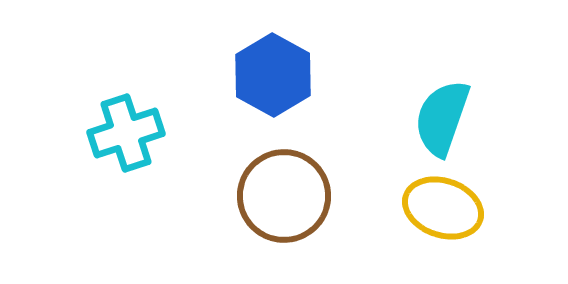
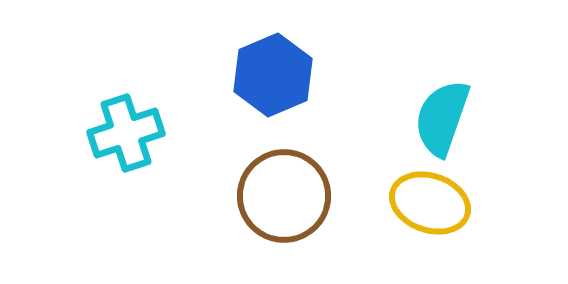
blue hexagon: rotated 8 degrees clockwise
yellow ellipse: moved 13 px left, 5 px up
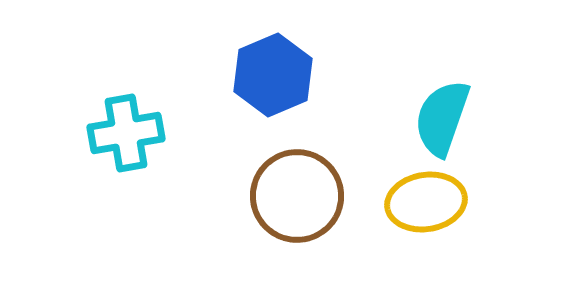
cyan cross: rotated 8 degrees clockwise
brown circle: moved 13 px right
yellow ellipse: moved 4 px left, 1 px up; rotated 28 degrees counterclockwise
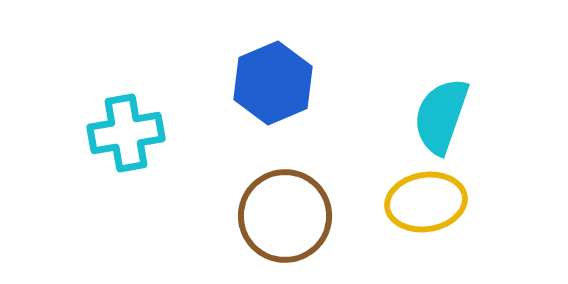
blue hexagon: moved 8 px down
cyan semicircle: moved 1 px left, 2 px up
brown circle: moved 12 px left, 20 px down
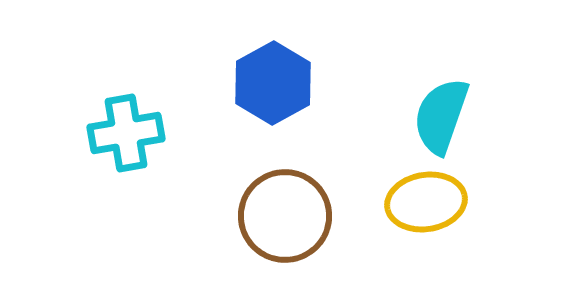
blue hexagon: rotated 6 degrees counterclockwise
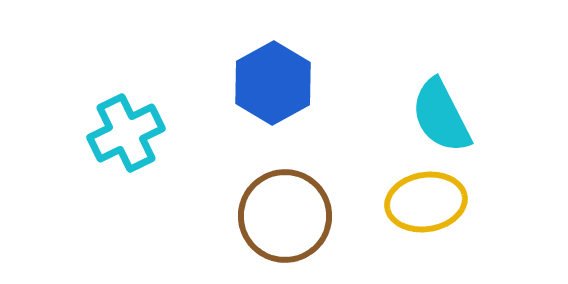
cyan semicircle: rotated 46 degrees counterclockwise
cyan cross: rotated 16 degrees counterclockwise
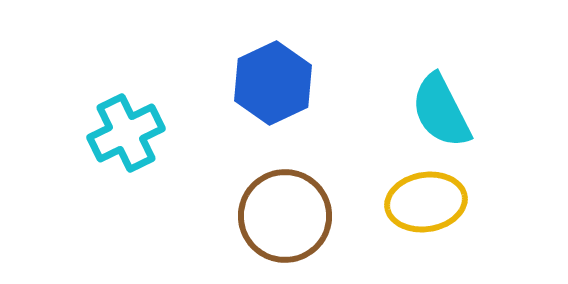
blue hexagon: rotated 4 degrees clockwise
cyan semicircle: moved 5 px up
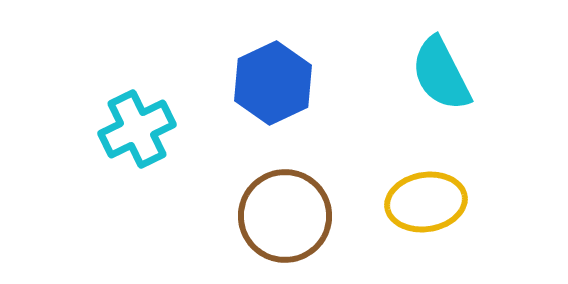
cyan semicircle: moved 37 px up
cyan cross: moved 11 px right, 4 px up
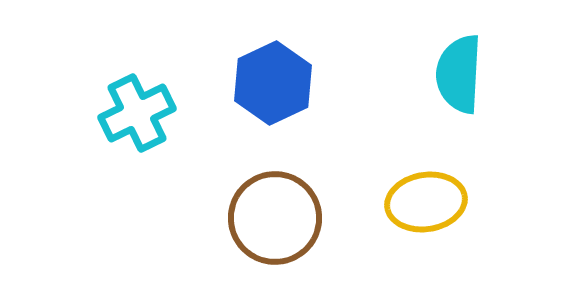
cyan semicircle: moved 18 px right; rotated 30 degrees clockwise
cyan cross: moved 16 px up
brown circle: moved 10 px left, 2 px down
